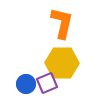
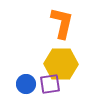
yellow hexagon: moved 1 px left, 1 px down
purple square: moved 3 px right, 1 px down; rotated 15 degrees clockwise
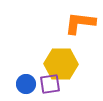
orange L-shape: moved 18 px right; rotated 96 degrees counterclockwise
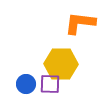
purple square: rotated 10 degrees clockwise
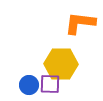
blue circle: moved 3 px right, 1 px down
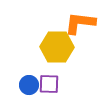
yellow hexagon: moved 4 px left, 17 px up
purple square: moved 1 px left
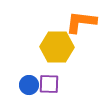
orange L-shape: moved 1 px right, 1 px up
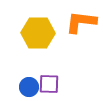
yellow hexagon: moved 19 px left, 14 px up
blue circle: moved 2 px down
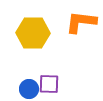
yellow hexagon: moved 5 px left
blue circle: moved 2 px down
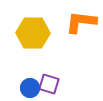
purple square: rotated 15 degrees clockwise
blue circle: moved 1 px right, 1 px up
